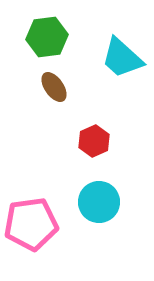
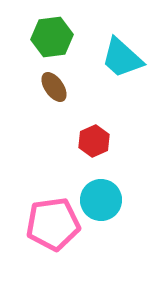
green hexagon: moved 5 px right
cyan circle: moved 2 px right, 2 px up
pink pentagon: moved 22 px right
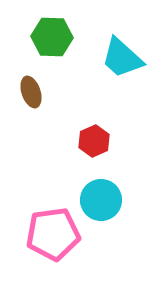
green hexagon: rotated 9 degrees clockwise
brown ellipse: moved 23 px left, 5 px down; rotated 16 degrees clockwise
pink pentagon: moved 10 px down
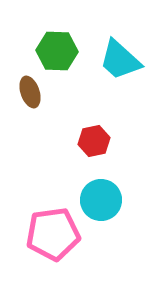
green hexagon: moved 5 px right, 14 px down
cyan trapezoid: moved 2 px left, 2 px down
brown ellipse: moved 1 px left
red hexagon: rotated 12 degrees clockwise
